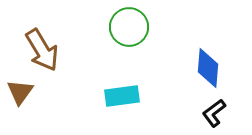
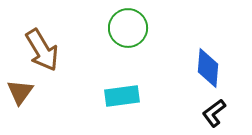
green circle: moved 1 px left, 1 px down
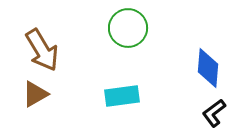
brown triangle: moved 15 px right, 2 px down; rotated 24 degrees clockwise
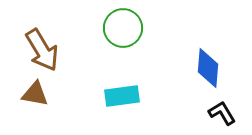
green circle: moved 5 px left
brown triangle: rotated 40 degrees clockwise
black L-shape: moved 8 px right; rotated 96 degrees clockwise
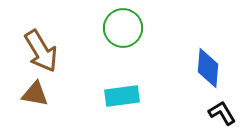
brown arrow: moved 1 px left, 1 px down
